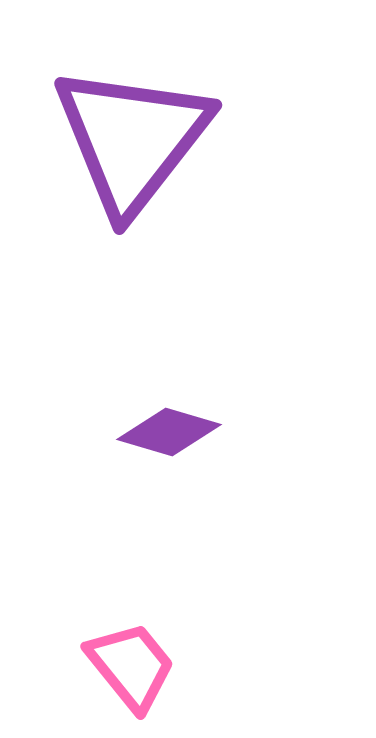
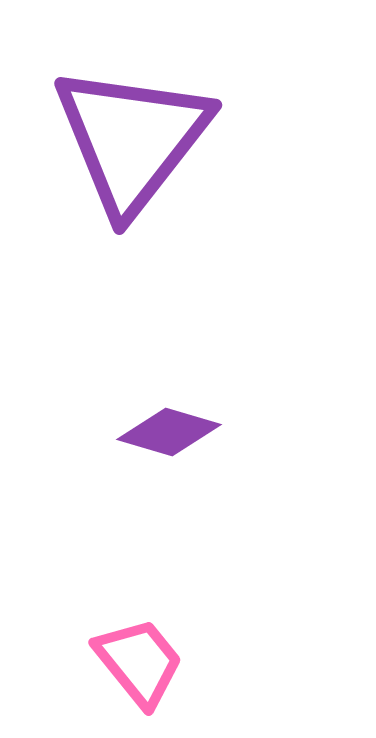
pink trapezoid: moved 8 px right, 4 px up
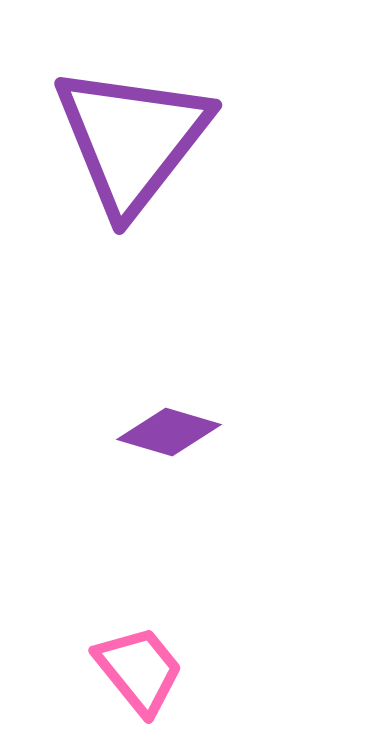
pink trapezoid: moved 8 px down
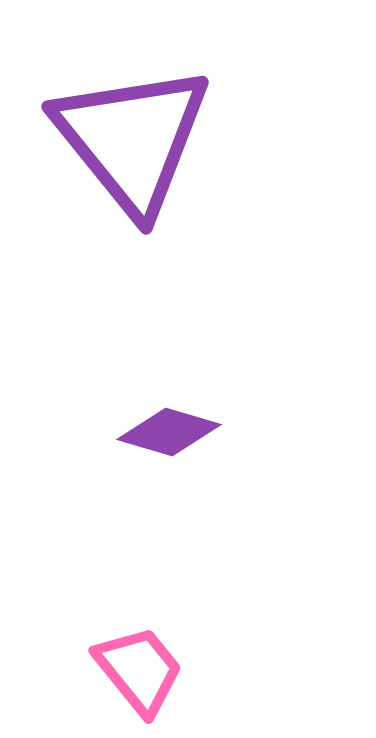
purple triangle: rotated 17 degrees counterclockwise
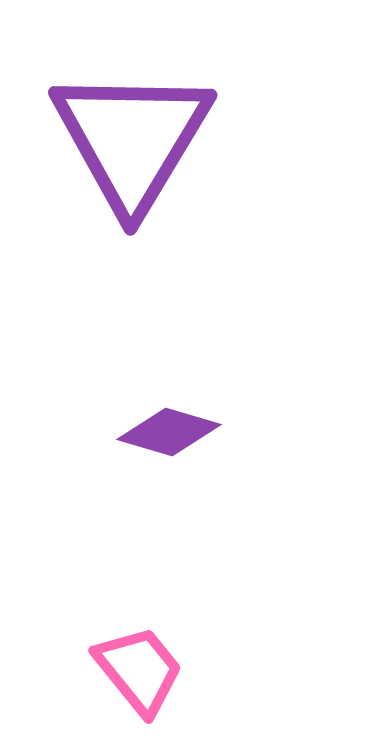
purple triangle: rotated 10 degrees clockwise
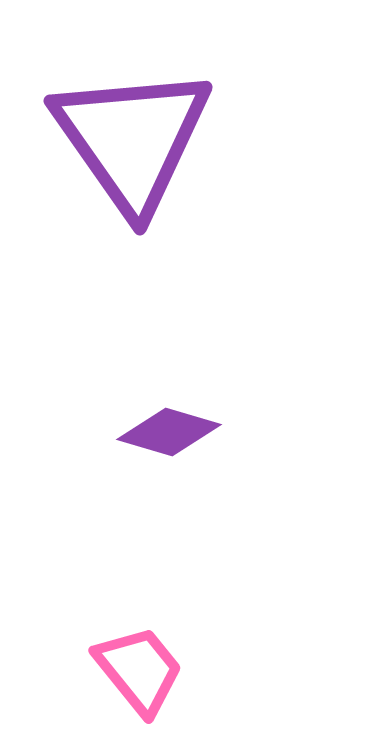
purple triangle: rotated 6 degrees counterclockwise
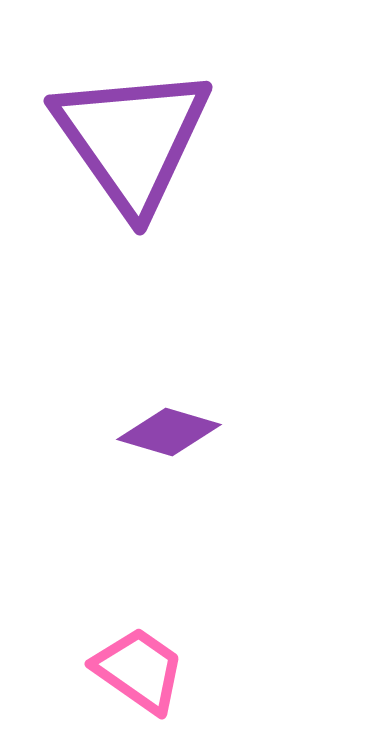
pink trapezoid: rotated 16 degrees counterclockwise
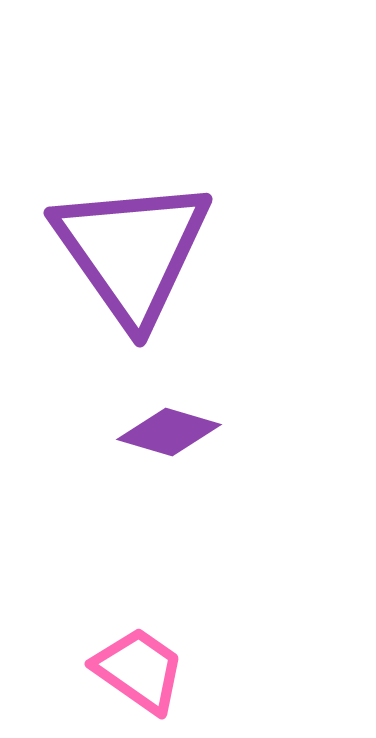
purple triangle: moved 112 px down
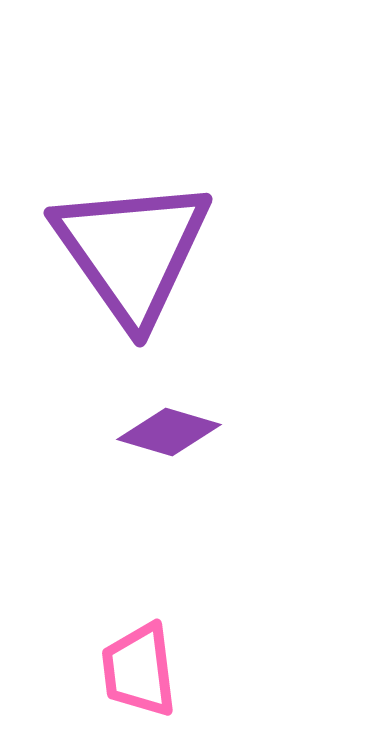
pink trapezoid: rotated 132 degrees counterclockwise
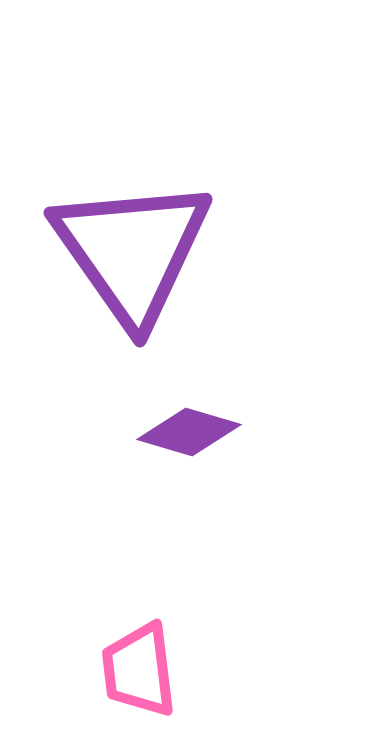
purple diamond: moved 20 px right
